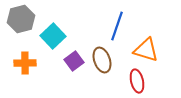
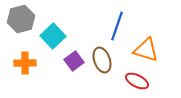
red ellipse: rotated 50 degrees counterclockwise
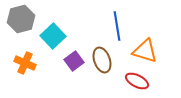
blue line: rotated 28 degrees counterclockwise
orange triangle: moved 1 px left, 1 px down
orange cross: rotated 25 degrees clockwise
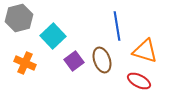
gray hexagon: moved 2 px left, 1 px up
red ellipse: moved 2 px right
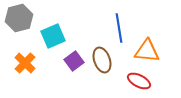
blue line: moved 2 px right, 2 px down
cyan square: rotated 20 degrees clockwise
orange triangle: moved 2 px right; rotated 12 degrees counterclockwise
orange cross: rotated 20 degrees clockwise
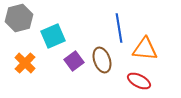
orange triangle: moved 2 px left, 2 px up
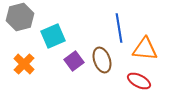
gray hexagon: moved 1 px right, 1 px up
orange cross: moved 1 px left, 1 px down
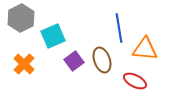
gray hexagon: moved 1 px right, 1 px down; rotated 12 degrees counterclockwise
red ellipse: moved 4 px left
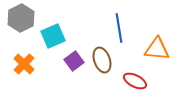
orange triangle: moved 12 px right
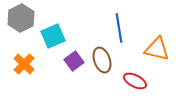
orange triangle: rotated 8 degrees clockwise
